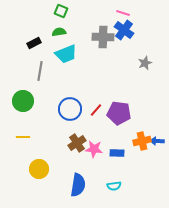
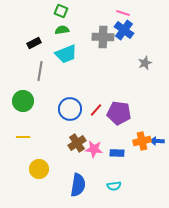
green semicircle: moved 3 px right, 2 px up
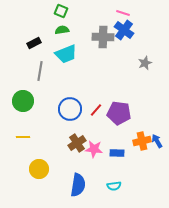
blue arrow: rotated 56 degrees clockwise
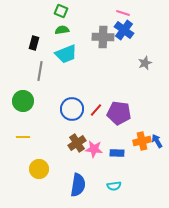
black rectangle: rotated 48 degrees counterclockwise
blue circle: moved 2 px right
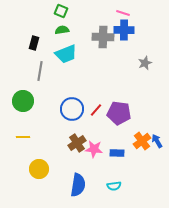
blue cross: rotated 36 degrees counterclockwise
orange cross: rotated 24 degrees counterclockwise
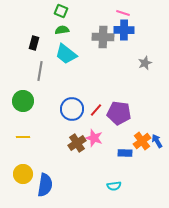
cyan trapezoid: rotated 60 degrees clockwise
pink star: moved 11 px up; rotated 12 degrees clockwise
blue rectangle: moved 8 px right
yellow circle: moved 16 px left, 5 px down
blue semicircle: moved 33 px left
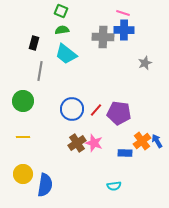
pink star: moved 5 px down
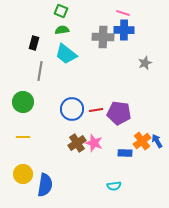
green circle: moved 1 px down
red line: rotated 40 degrees clockwise
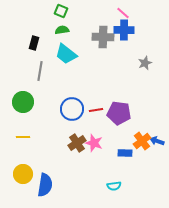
pink line: rotated 24 degrees clockwise
blue arrow: rotated 40 degrees counterclockwise
